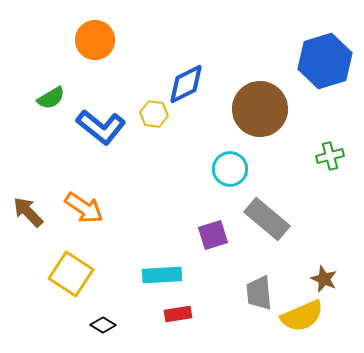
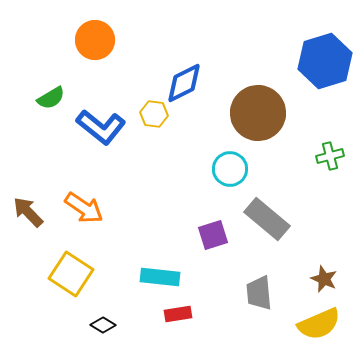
blue diamond: moved 2 px left, 1 px up
brown circle: moved 2 px left, 4 px down
cyan rectangle: moved 2 px left, 2 px down; rotated 9 degrees clockwise
yellow semicircle: moved 17 px right, 8 px down
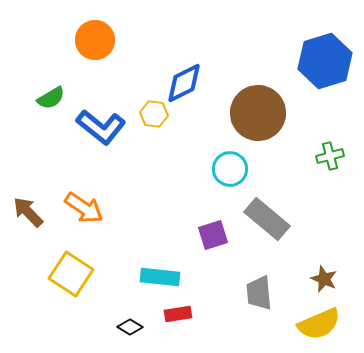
black diamond: moved 27 px right, 2 px down
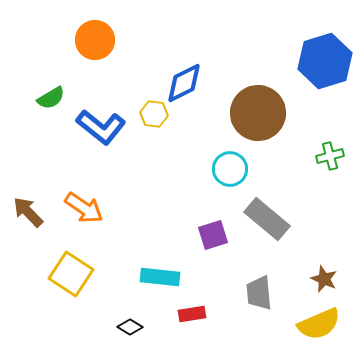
red rectangle: moved 14 px right
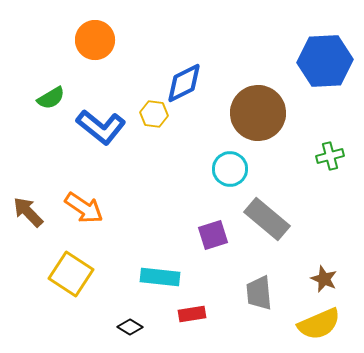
blue hexagon: rotated 14 degrees clockwise
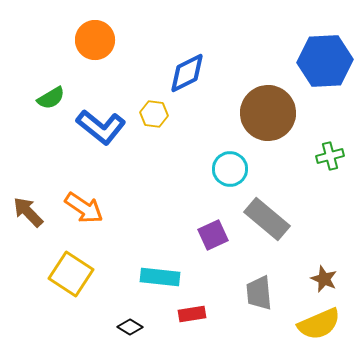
blue diamond: moved 3 px right, 10 px up
brown circle: moved 10 px right
purple square: rotated 8 degrees counterclockwise
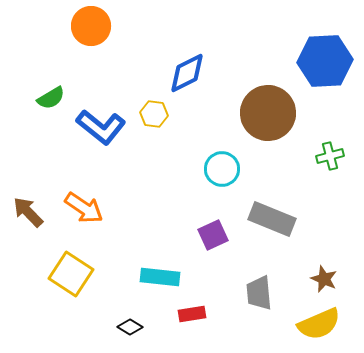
orange circle: moved 4 px left, 14 px up
cyan circle: moved 8 px left
gray rectangle: moved 5 px right; rotated 18 degrees counterclockwise
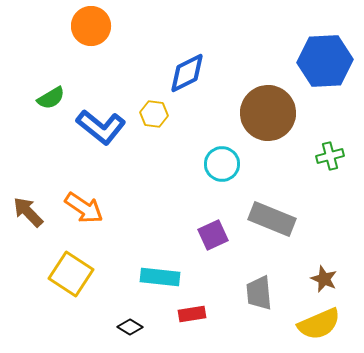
cyan circle: moved 5 px up
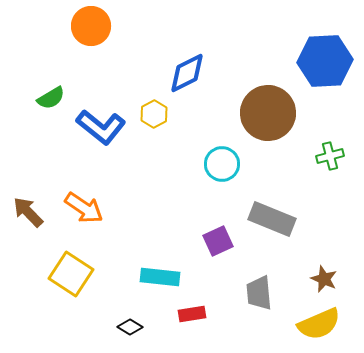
yellow hexagon: rotated 24 degrees clockwise
purple square: moved 5 px right, 6 px down
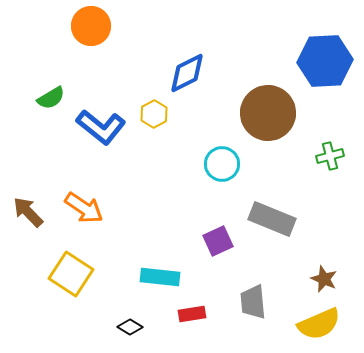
gray trapezoid: moved 6 px left, 9 px down
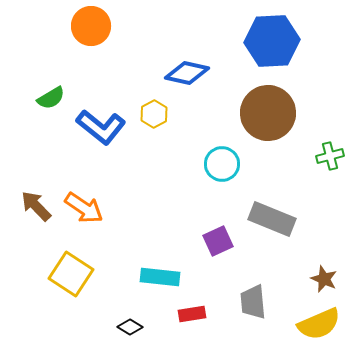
blue hexagon: moved 53 px left, 20 px up
blue diamond: rotated 39 degrees clockwise
brown arrow: moved 8 px right, 6 px up
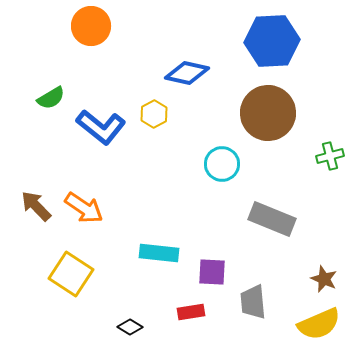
purple square: moved 6 px left, 31 px down; rotated 28 degrees clockwise
cyan rectangle: moved 1 px left, 24 px up
red rectangle: moved 1 px left, 2 px up
